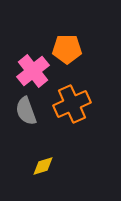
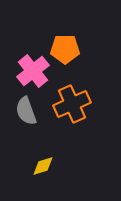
orange pentagon: moved 2 px left
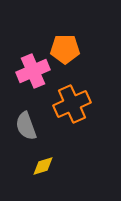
pink cross: rotated 16 degrees clockwise
gray semicircle: moved 15 px down
